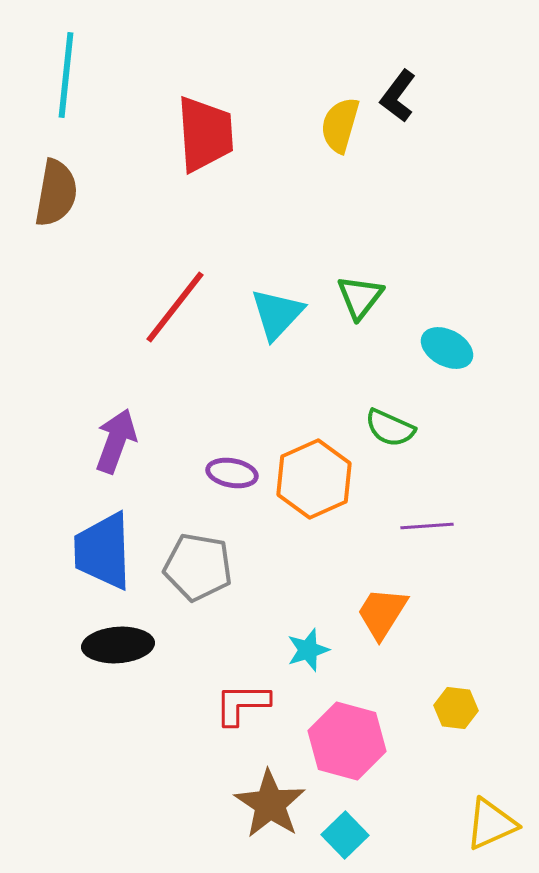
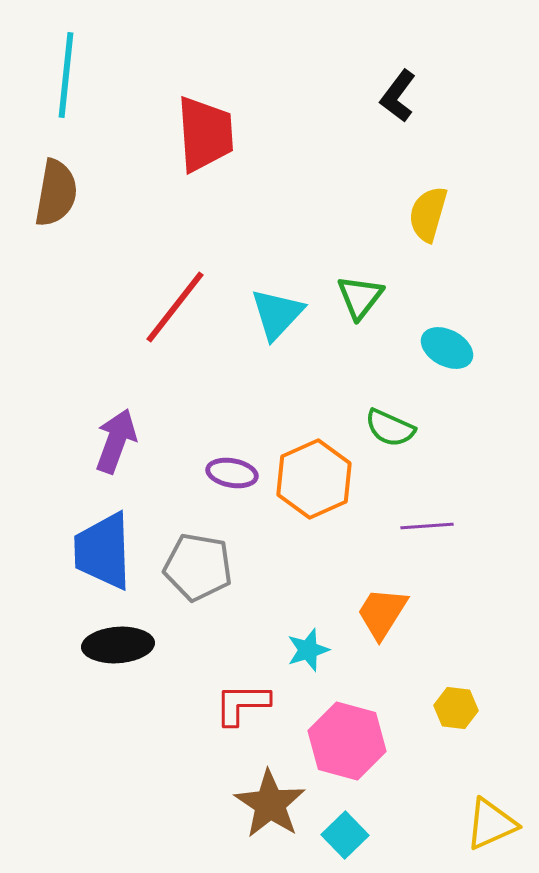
yellow semicircle: moved 88 px right, 89 px down
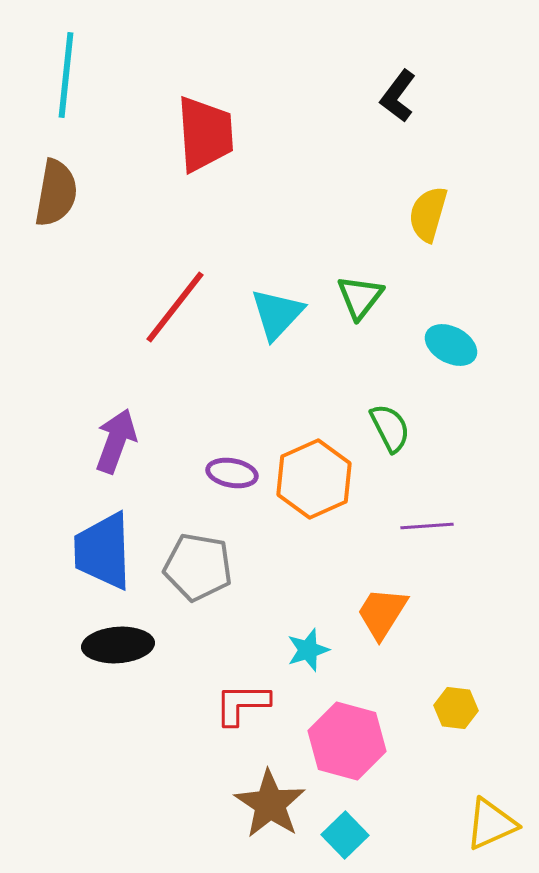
cyan ellipse: moved 4 px right, 3 px up
green semicircle: rotated 141 degrees counterclockwise
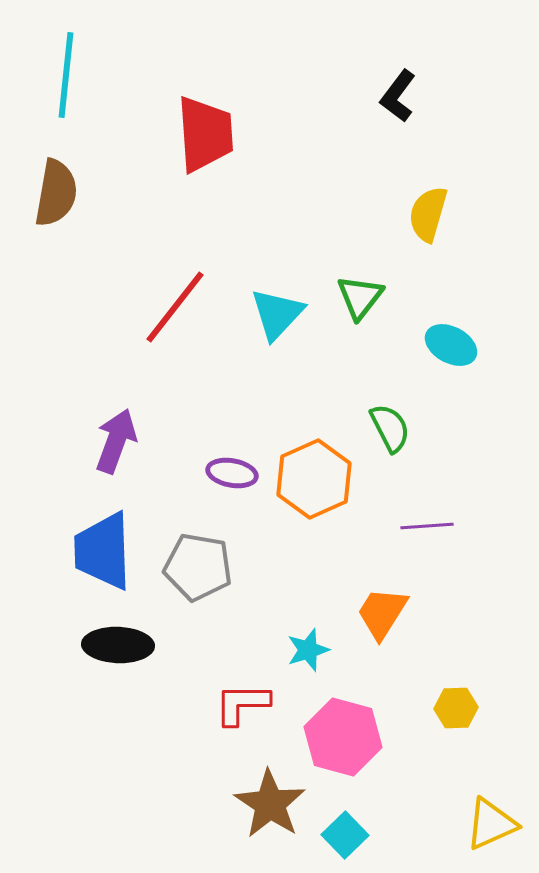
black ellipse: rotated 6 degrees clockwise
yellow hexagon: rotated 9 degrees counterclockwise
pink hexagon: moved 4 px left, 4 px up
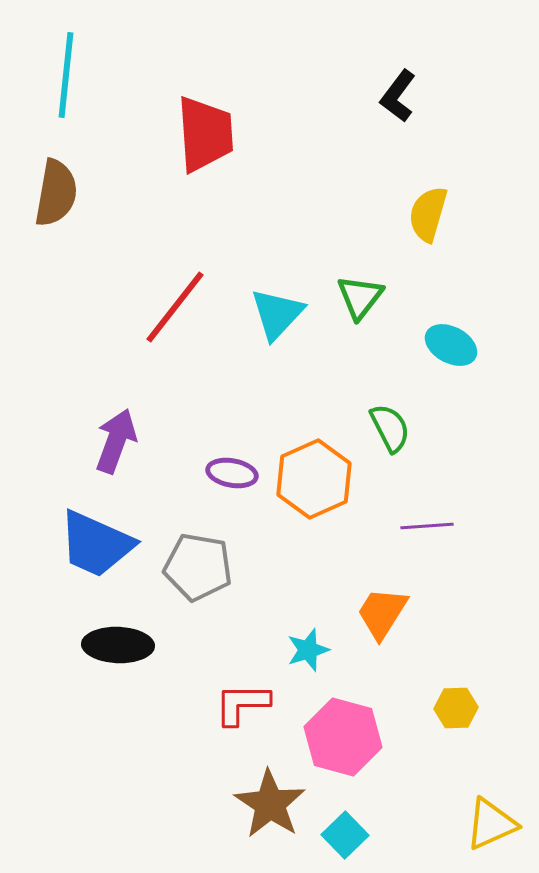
blue trapezoid: moved 7 px left, 7 px up; rotated 64 degrees counterclockwise
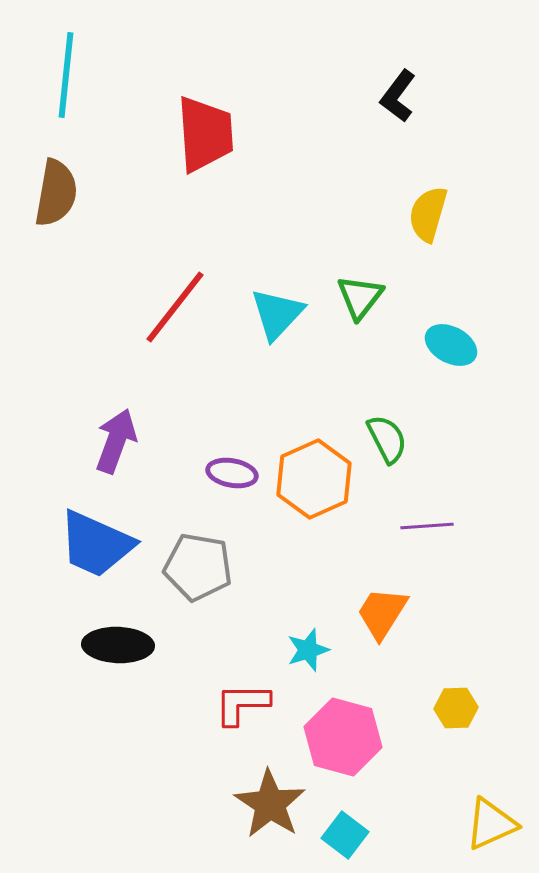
green semicircle: moved 3 px left, 11 px down
cyan square: rotated 9 degrees counterclockwise
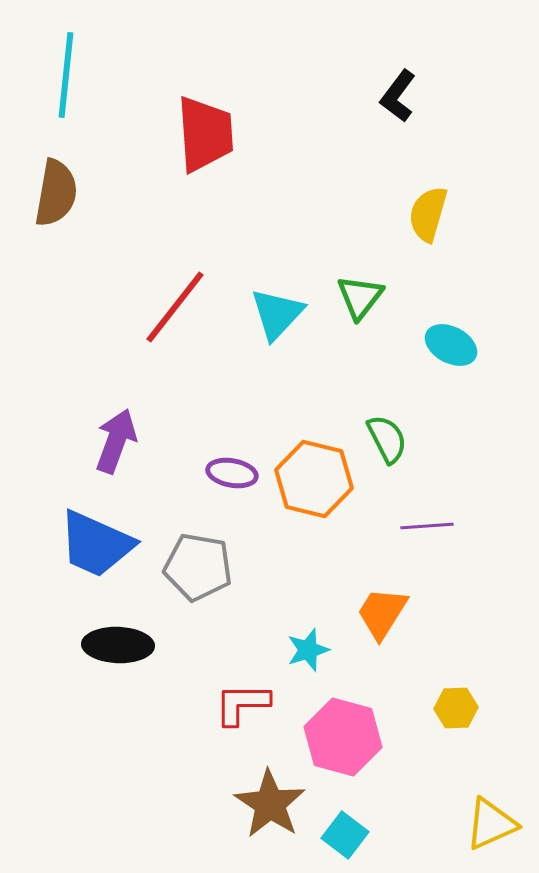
orange hexagon: rotated 22 degrees counterclockwise
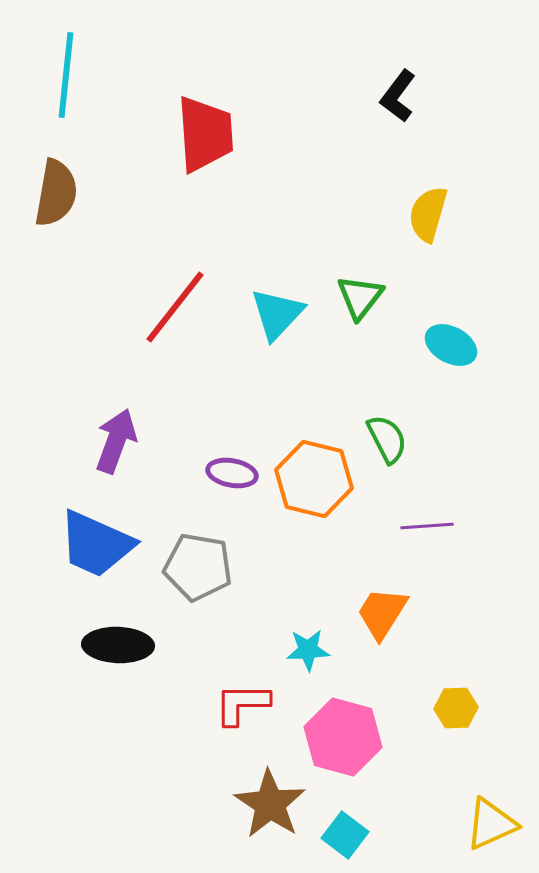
cyan star: rotated 15 degrees clockwise
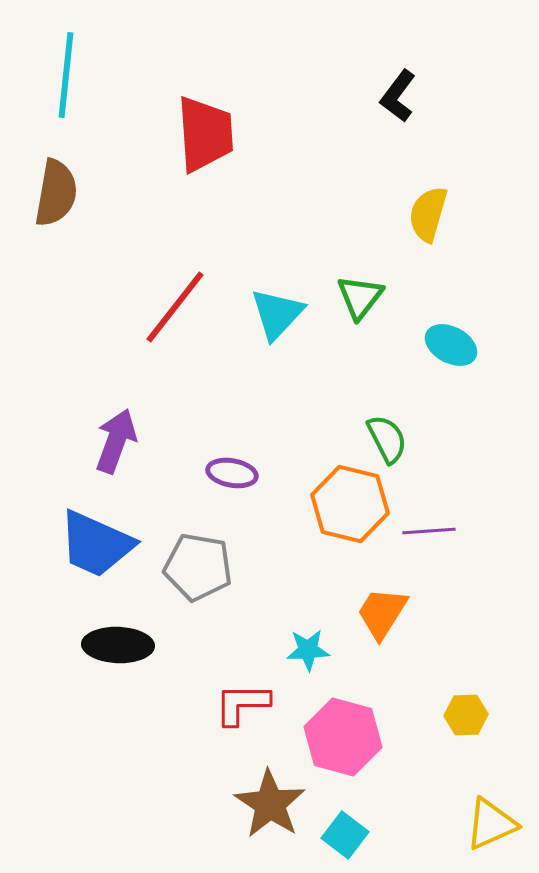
orange hexagon: moved 36 px right, 25 px down
purple line: moved 2 px right, 5 px down
yellow hexagon: moved 10 px right, 7 px down
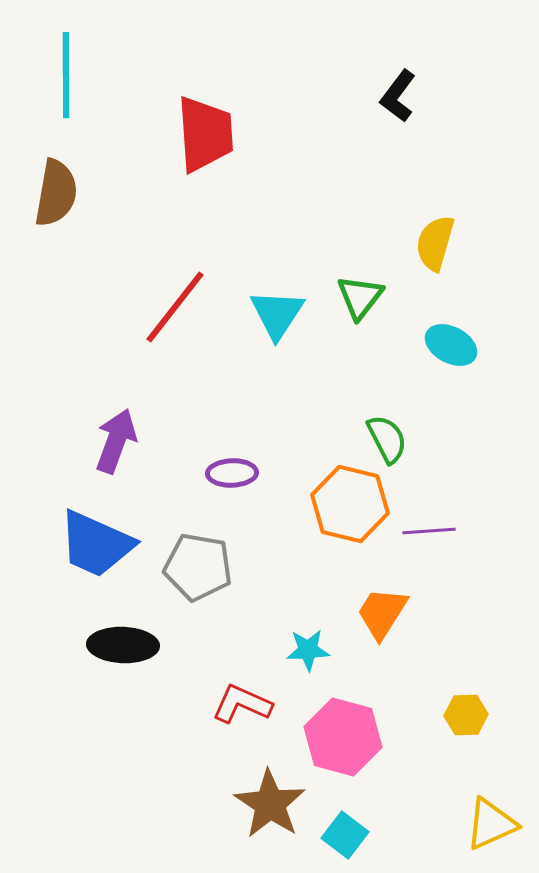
cyan line: rotated 6 degrees counterclockwise
yellow semicircle: moved 7 px right, 29 px down
cyan triangle: rotated 10 degrees counterclockwise
purple ellipse: rotated 12 degrees counterclockwise
black ellipse: moved 5 px right
red L-shape: rotated 24 degrees clockwise
